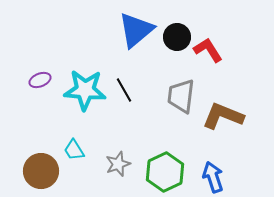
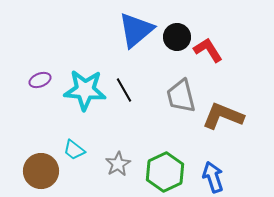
gray trapezoid: rotated 21 degrees counterclockwise
cyan trapezoid: rotated 20 degrees counterclockwise
gray star: rotated 10 degrees counterclockwise
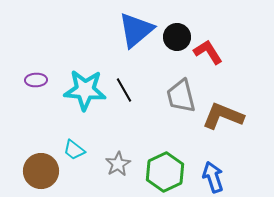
red L-shape: moved 2 px down
purple ellipse: moved 4 px left; rotated 20 degrees clockwise
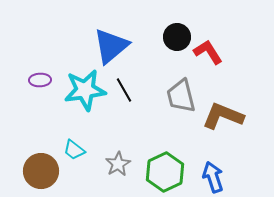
blue triangle: moved 25 px left, 16 px down
purple ellipse: moved 4 px right
cyan star: rotated 12 degrees counterclockwise
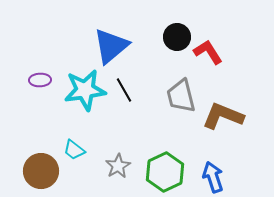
gray star: moved 2 px down
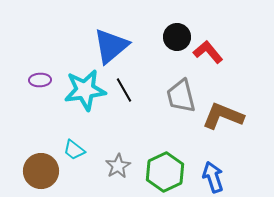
red L-shape: rotated 8 degrees counterclockwise
